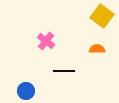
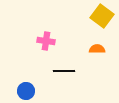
pink cross: rotated 30 degrees counterclockwise
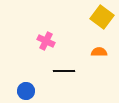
yellow square: moved 1 px down
pink cross: rotated 18 degrees clockwise
orange semicircle: moved 2 px right, 3 px down
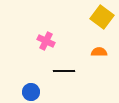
blue circle: moved 5 px right, 1 px down
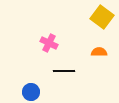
pink cross: moved 3 px right, 2 px down
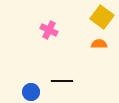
pink cross: moved 13 px up
orange semicircle: moved 8 px up
black line: moved 2 px left, 10 px down
